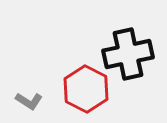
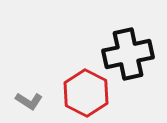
red hexagon: moved 4 px down
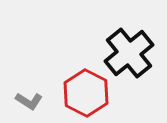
black cross: moved 1 px right, 1 px up; rotated 27 degrees counterclockwise
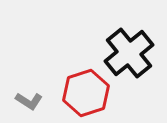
red hexagon: rotated 15 degrees clockwise
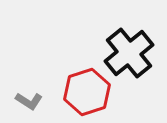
red hexagon: moved 1 px right, 1 px up
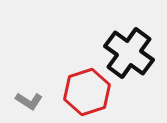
black cross: rotated 15 degrees counterclockwise
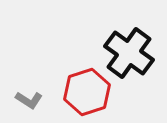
gray L-shape: moved 1 px up
